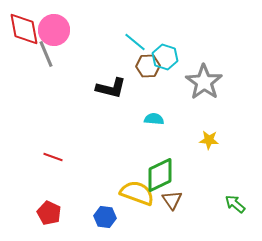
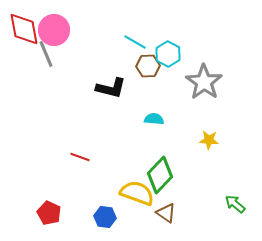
cyan line: rotated 10 degrees counterclockwise
cyan hexagon: moved 3 px right, 3 px up; rotated 10 degrees clockwise
red line: moved 27 px right
green diamond: rotated 21 degrees counterclockwise
brown triangle: moved 6 px left, 13 px down; rotated 20 degrees counterclockwise
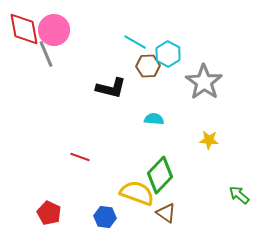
green arrow: moved 4 px right, 9 px up
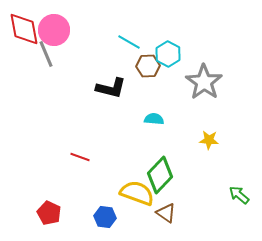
cyan line: moved 6 px left
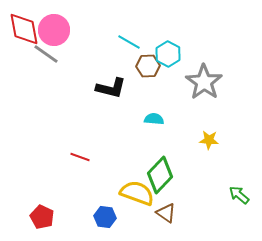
gray line: rotated 32 degrees counterclockwise
red pentagon: moved 7 px left, 4 px down
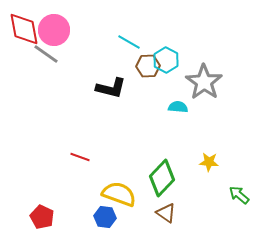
cyan hexagon: moved 2 px left, 6 px down
cyan semicircle: moved 24 px right, 12 px up
yellow star: moved 22 px down
green diamond: moved 2 px right, 3 px down
yellow semicircle: moved 18 px left, 1 px down
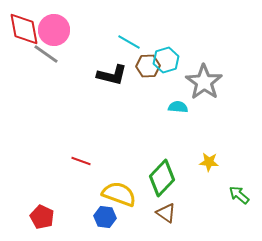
cyan hexagon: rotated 15 degrees clockwise
black L-shape: moved 1 px right, 13 px up
red line: moved 1 px right, 4 px down
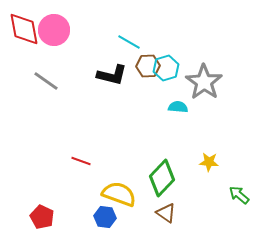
gray line: moved 27 px down
cyan hexagon: moved 8 px down
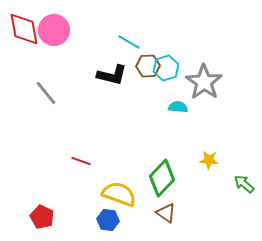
gray line: moved 12 px down; rotated 16 degrees clockwise
yellow star: moved 2 px up
green arrow: moved 5 px right, 11 px up
blue hexagon: moved 3 px right, 3 px down
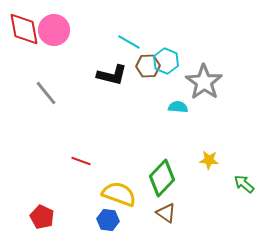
cyan hexagon: moved 7 px up; rotated 20 degrees counterclockwise
